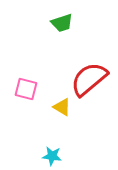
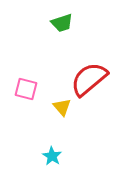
yellow triangle: rotated 18 degrees clockwise
cyan star: rotated 24 degrees clockwise
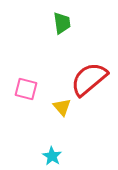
green trapezoid: rotated 80 degrees counterclockwise
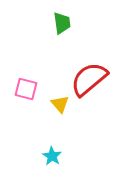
yellow triangle: moved 2 px left, 3 px up
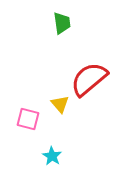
pink square: moved 2 px right, 30 px down
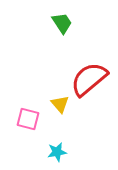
green trapezoid: rotated 25 degrees counterclockwise
cyan star: moved 5 px right, 4 px up; rotated 30 degrees clockwise
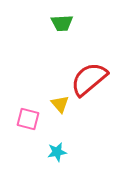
green trapezoid: rotated 120 degrees clockwise
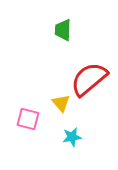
green trapezoid: moved 1 px right, 7 px down; rotated 95 degrees clockwise
yellow triangle: moved 1 px right, 1 px up
cyan star: moved 15 px right, 15 px up
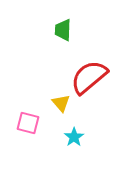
red semicircle: moved 2 px up
pink square: moved 4 px down
cyan star: moved 2 px right; rotated 24 degrees counterclockwise
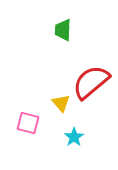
red semicircle: moved 2 px right, 5 px down
